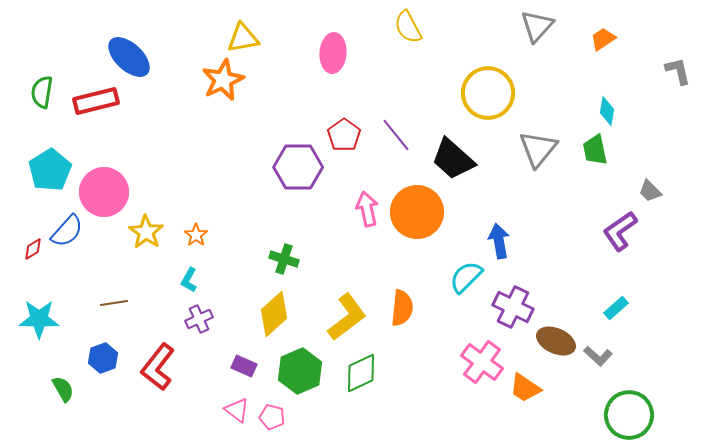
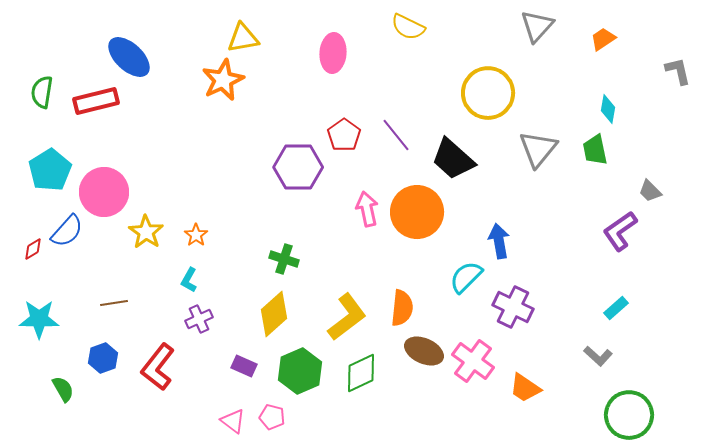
yellow semicircle at (408, 27): rotated 36 degrees counterclockwise
cyan diamond at (607, 111): moved 1 px right, 2 px up
brown ellipse at (556, 341): moved 132 px left, 10 px down
pink cross at (482, 362): moved 9 px left, 1 px up
pink triangle at (237, 410): moved 4 px left, 11 px down
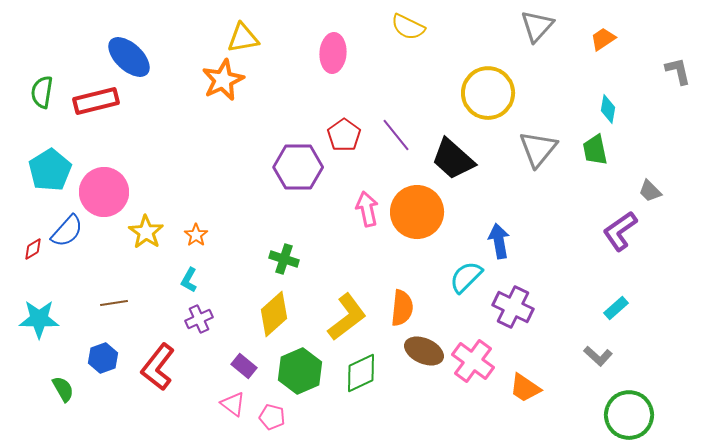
purple rectangle at (244, 366): rotated 15 degrees clockwise
pink triangle at (233, 421): moved 17 px up
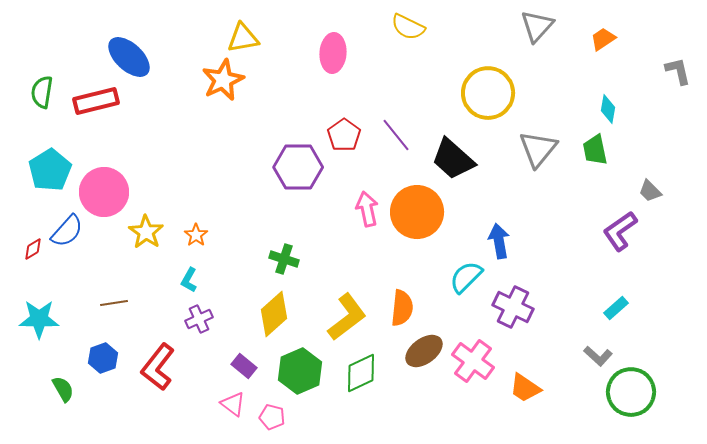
brown ellipse at (424, 351): rotated 60 degrees counterclockwise
green circle at (629, 415): moved 2 px right, 23 px up
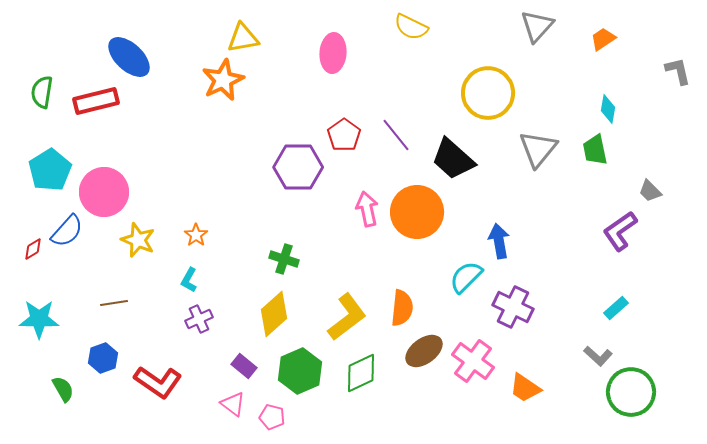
yellow semicircle at (408, 27): moved 3 px right
yellow star at (146, 232): moved 8 px left, 8 px down; rotated 12 degrees counterclockwise
red L-shape at (158, 367): moved 15 px down; rotated 93 degrees counterclockwise
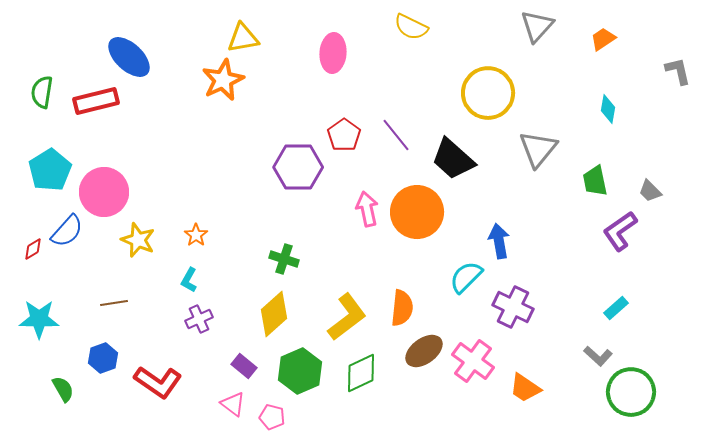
green trapezoid at (595, 150): moved 31 px down
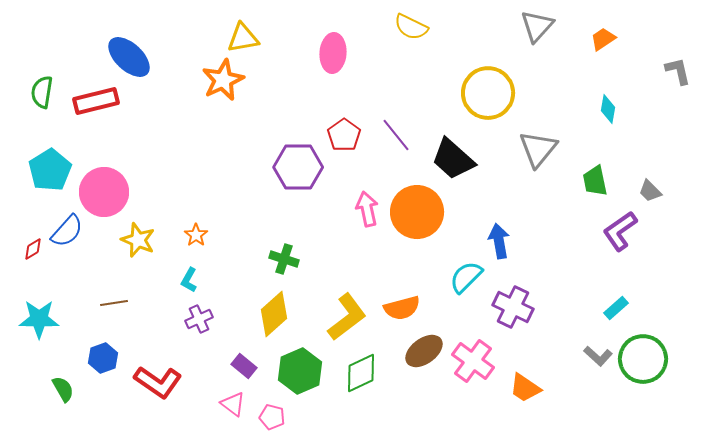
orange semicircle at (402, 308): rotated 69 degrees clockwise
green circle at (631, 392): moved 12 px right, 33 px up
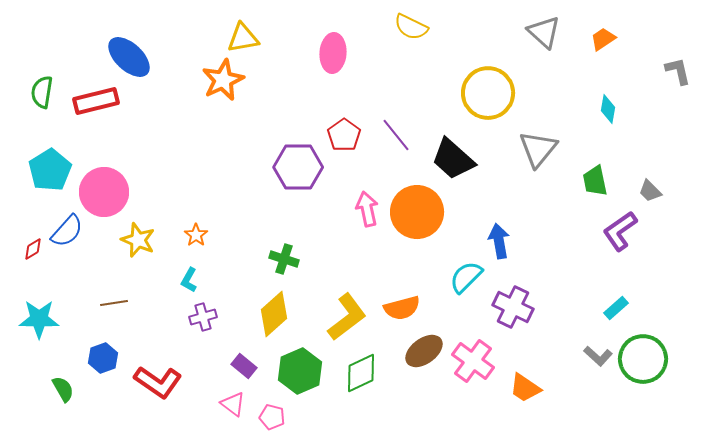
gray triangle at (537, 26): moved 7 px right, 6 px down; rotated 30 degrees counterclockwise
purple cross at (199, 319): moved 4 px right, 2 px up; rotated 8 degrees clockwise
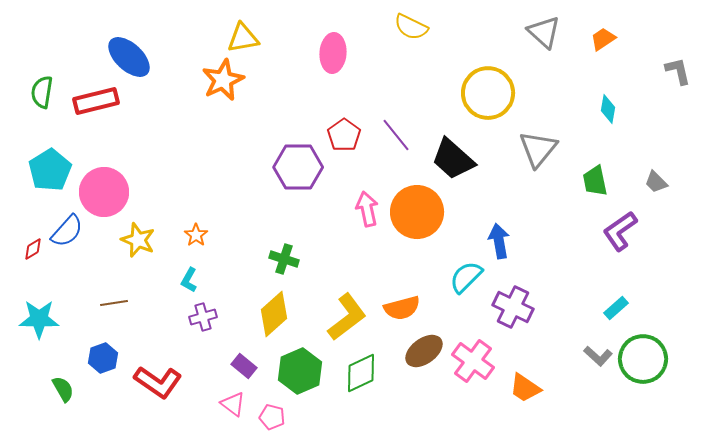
gray trapezoid at (650, 191): moved 6 px right, 9 px up
